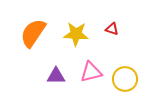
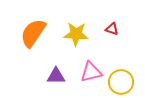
yellow circle: moved 4 px left, 3 px down
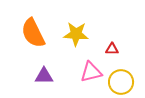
red triangle: moved 20 px down; rotated 16 degrees counterclockwise
orange semicircle: rotated 60 degrees counterclockwise
purple triangle: moved 12 px left
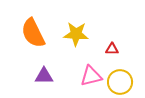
pink triangle: moved 4 px down
yellow circle: moved 1 px left
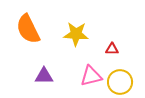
orange semicircle: moved 5 px left, 4 px up
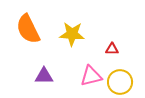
yellow star: moved 4 px left
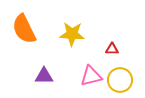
orange semicircle: moved 4 px left
yellow circle: moved 2 px up
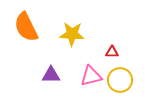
orange semicircle: moved 2 px right, 2 px up
red triangle: moved 3 px down
purple triangle: moved 7 px right, 1 px up
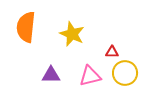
orange semicircle: rotated 32 degrees clockwise
yellow star: rotated 20 degrees clockwise
pink triangle: moved 1 px left
yellow circle: moved 5 px right, 7 px up
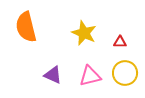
orange semicircle: rotated 20 degrees counterclockwise
yellow star: moved 12 px right, 1 px up
red triangle: moved 8 px right, 10 px up
purple triangle: moved 2 px right; rotated 24 degrees clockwise
